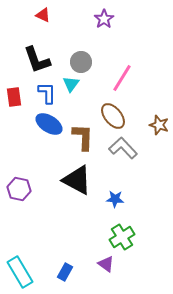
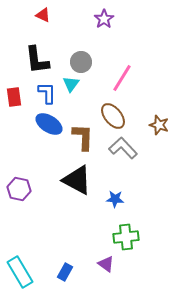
black L-shape: rotated 12 degrees clockwise
green cross: moved 4 px right; rotated 25 degrees clockwise
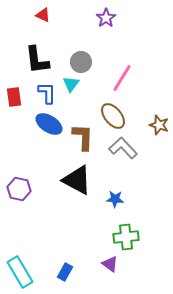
purple star: moved 2 px right, 1 px up
purple triangle: moved 4 px right
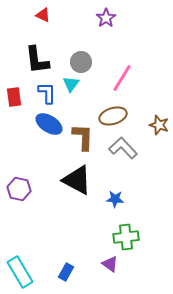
brown ellipse: rotated 68 degrees counterclockwise
blue rectangle: moved 1 px right
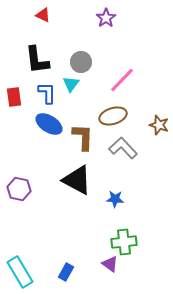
pink line: moved 2 px down; rotated 12 degrees clockwise
green cross: moved 2 px left, 5 px down
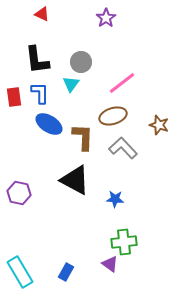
red triangle: moved 1 px left, 1 px up
pink line: moved 3 px down; rotated 8 degrees clockwise
blue L-shape: moved 7 px left
black triangle: moved 2 px left
purple hexagon: moved 4 px down
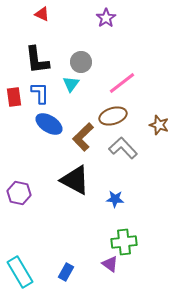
brown L-shape: rotated 136 degrees counterclockwise
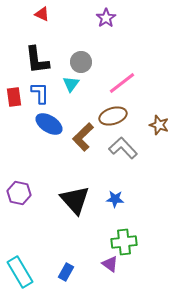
black triangle: moved 20 px down; rotated 20 degrees clockwise
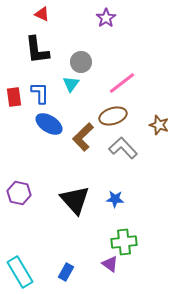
black L-shape: moved 10 px up
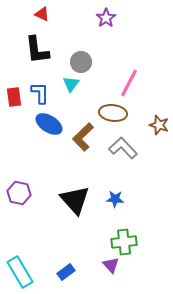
pink line: moved 7 px right; rotated 24 degrees counterclockwise
brown ellipse: moved 3 px up; rotated 24 degrees clockwise
purple triangle: moved 1 px right, 1 px down; rotated 12 degrees clockwise
blue rectangle: rotated 24 degrees clockwise
